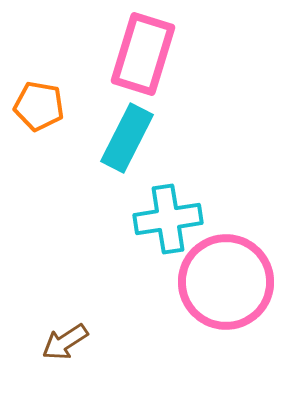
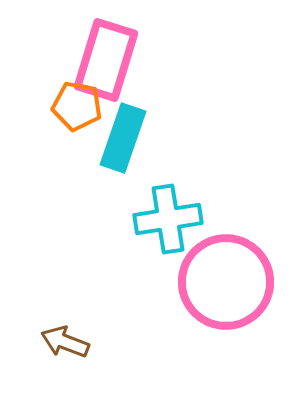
pink rectangle: moved 37 px left, 6 px down
orange pentagon: moved 38 px right
cyan rectangle: moved 4 px left; rotated 8 degrees counterclockwise
brown arrow: rotated 54 degrees clockwise
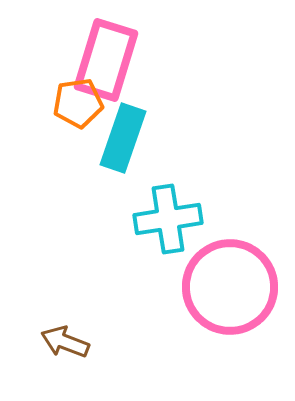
orange pentagon: moved 1 px right, 3 px up; rotated 18 degrees counterclockwise
pink circle: moved 4 px right, 5 px down
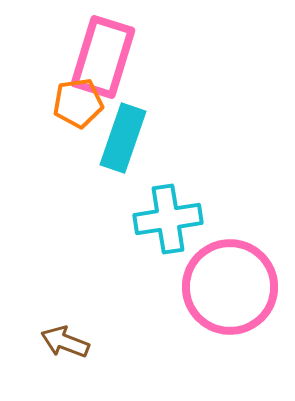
pink rectangle: moved 3 px left, 3 px up
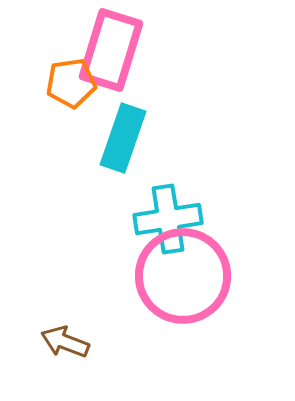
pink rectangle: moved 8 px right, 7 px up
orange pentagon: moved 7 px left, 20 px up
pink circle: moved 47 px left, 11 px up
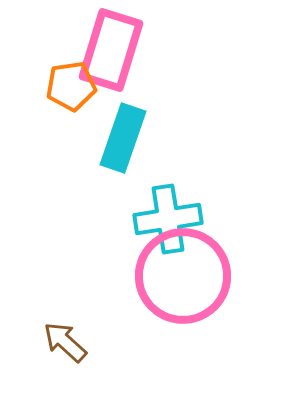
orange pentagon: moved 3 px down
brown arrow: rotated 21 degrees clockwise
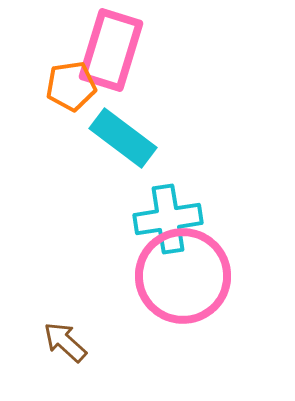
cyan rectangle: rotated 72 degrees counterclockwise
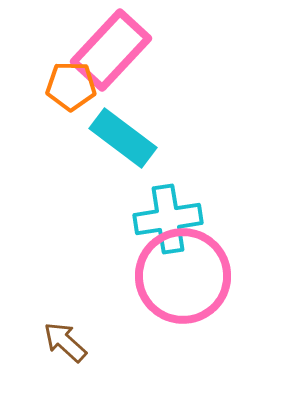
pink rectangle: rotated 26 degrees clockwise
orange pentagon: rotated 9 degrees clockwise
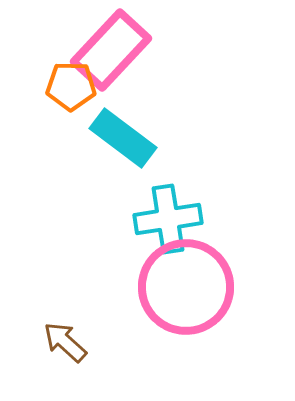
pink circle: moved 3 px right, 11 px down
